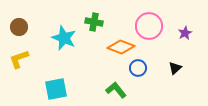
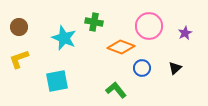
blue circle: moved 4 px right
cyan square: moved 1 px right, 8 px up
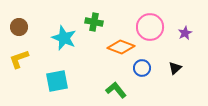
pink circle: moved 1 px right, 1 px down
